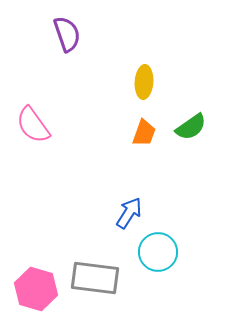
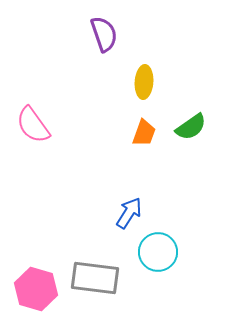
purple semicircle: moved 37 px right
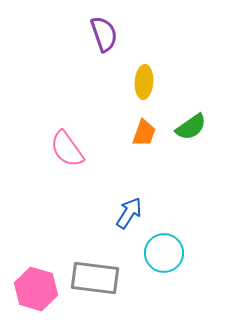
pink semicircle: moved 34 px right, 24 px down
cyan circle: moved 6 px right, 1 px down
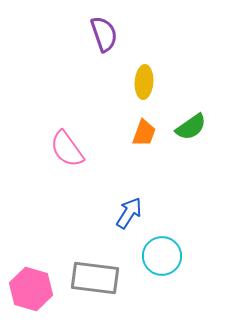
cyan circle: moved 2 px left, 3 px down
pink hexagon: moved 5 px left
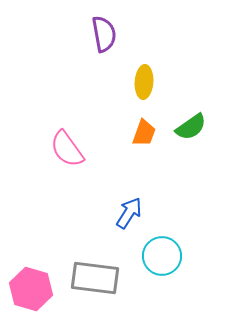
purple semicircle: rotated 9 degrees clockwise
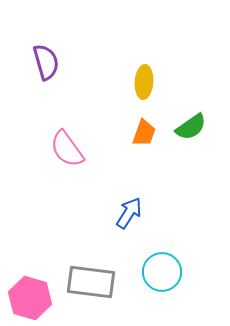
purple semicircle: moved 58 px left, 28 px down; rotated 6 degrees counterclockwise
cyan circle: moved 16 px down
gray rectangle: moved 4 px left, 4 px down
pink hexagon: moved 1 px left, 9 px down
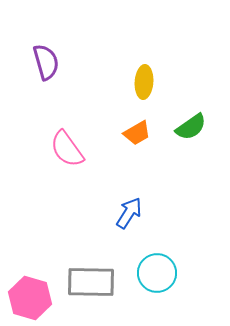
orange trapezoid: moved 7 px left; rotated 40 degrees clockwise
cyan circle: moved 5 px left, 1 px down
gray rectangle: rotated 6 degrees counterclockwise
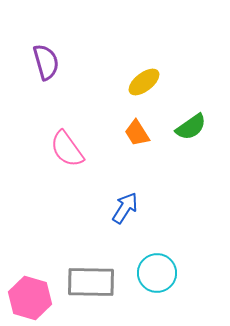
yellow ellipse: rotated 48 degrees clockwise
orange trapezoid: rotated 88 degrees clockwise
blue arrow: moved 4 px left, 5 px up
